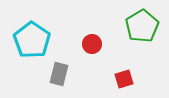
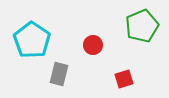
green pentagon: rotated 8 degrees clockwise
red circle: moved 1 px right, 1 px down
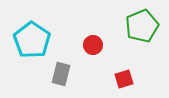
gray rectangle: moved 2 px right
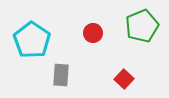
red circle: moved 12 px up
gray rectangle: moved 1 px down; rotated 10 degrees counterclockwise
red square: rotated 30 degrees counterclockwise
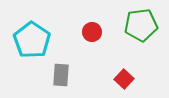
green pentagon: moved 1 px left, 1 px up; rotated 16 degrees clockwise
red circle: moved 1 px left, 1 px up
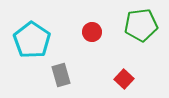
gray rectangle: rotated 20 degrees counterclockwise
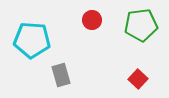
red circle: moved 12 px up
cyan pentagon: rotated 30 degrees counterclockwise
red square: moved 14 px right
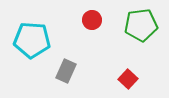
gray rectangle: moved 5 px right, 4 px up; rotated 40 degrees clockwise
red square: moved 10 px left
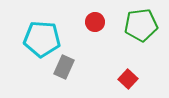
red circle: moved 3 px right, 2 px down
cyan pentagon: moved 10 px right, 1 px up
gray rectangle: moved 2 px left, 4 px up
